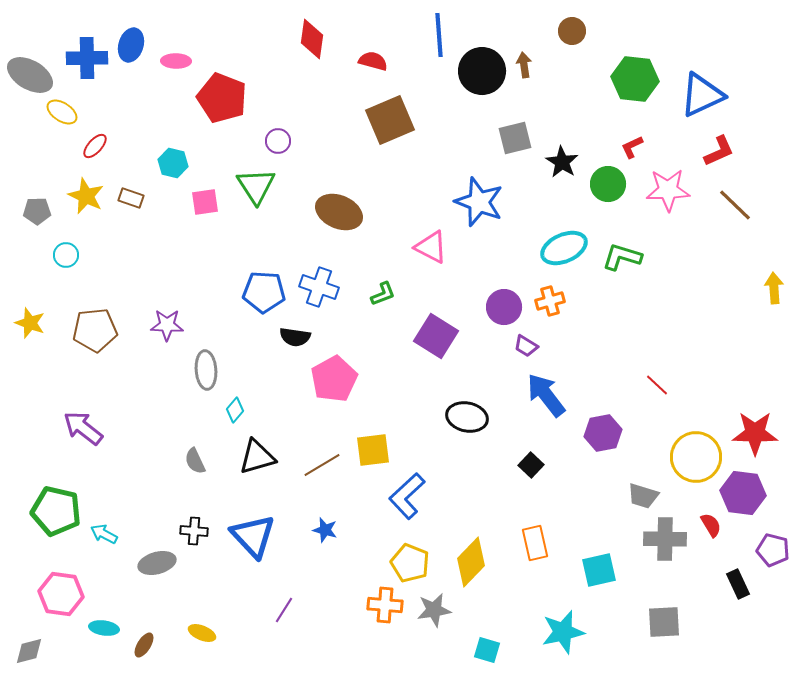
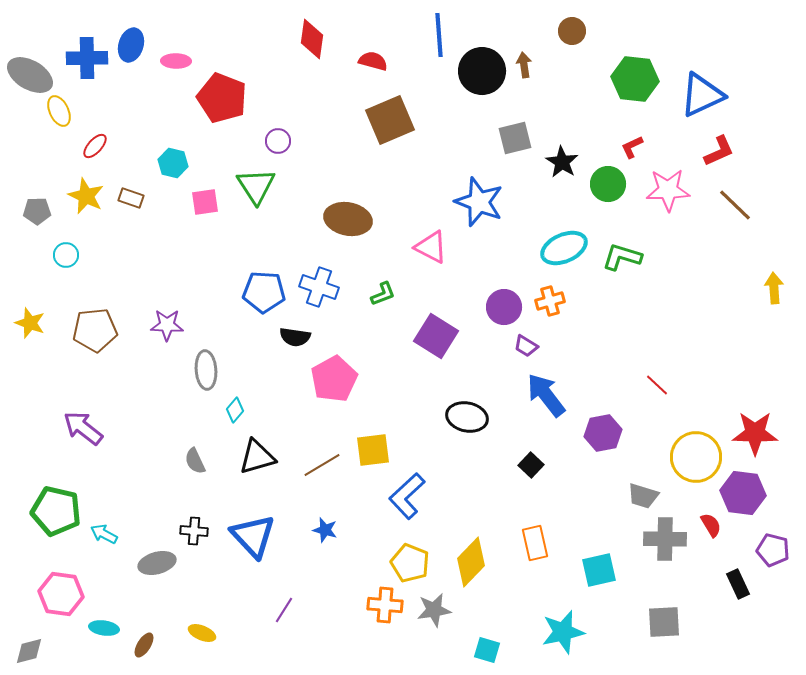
yellow ellipse at (62, 112): moved 3 px left, 1 px up; rotated 32 degrees clockwise
brown ellipse at (339, 212): moved 9 px right, 7 px down; rotated 12 degrees counterclockwise
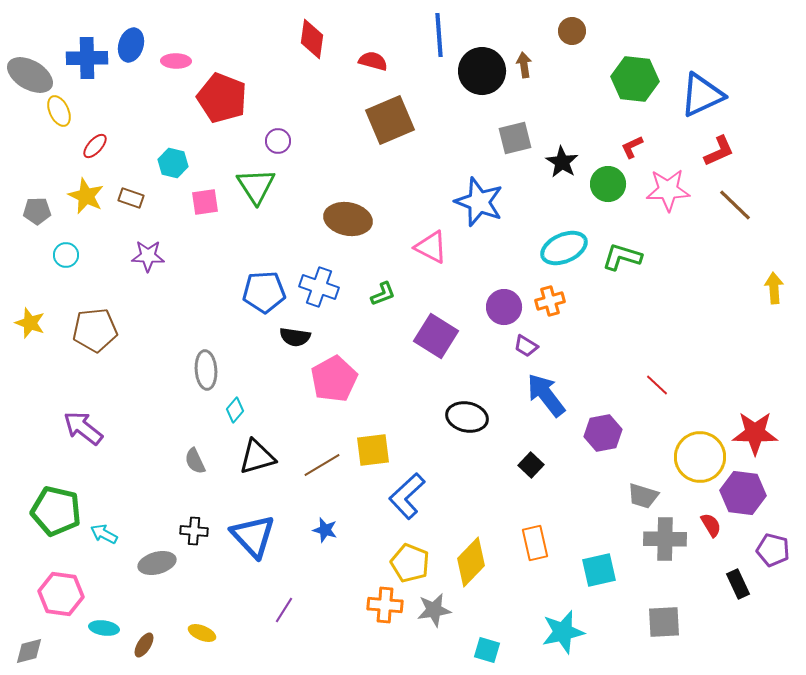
blue pentagon at (264, 292): rotated 6 degrees counterclockwise
purple star at (167, 325): moved 19 px left, 69 px up
yellow circle at (696, 457): moved 4 px right
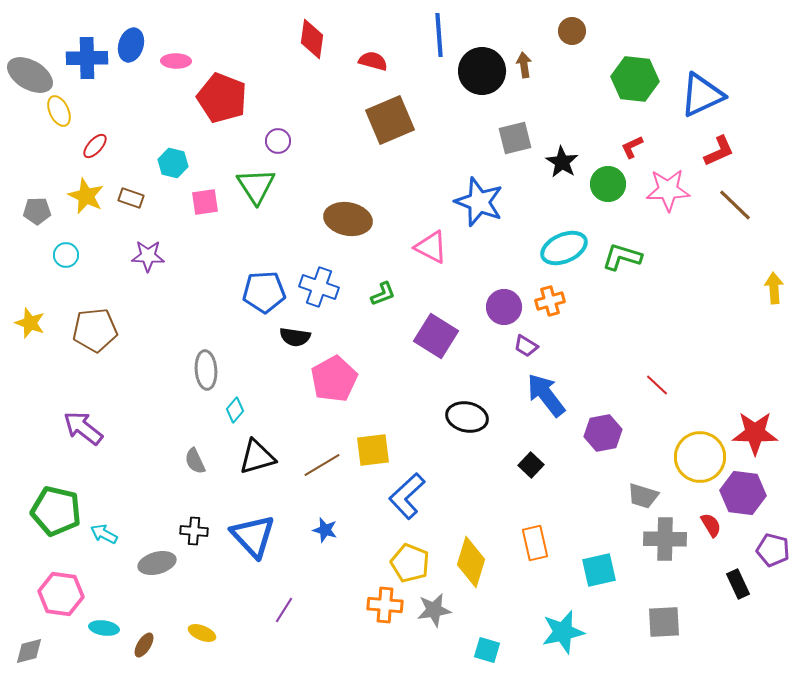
yellow diamond at (471, 562): rotated 27 degrees counterclockwise
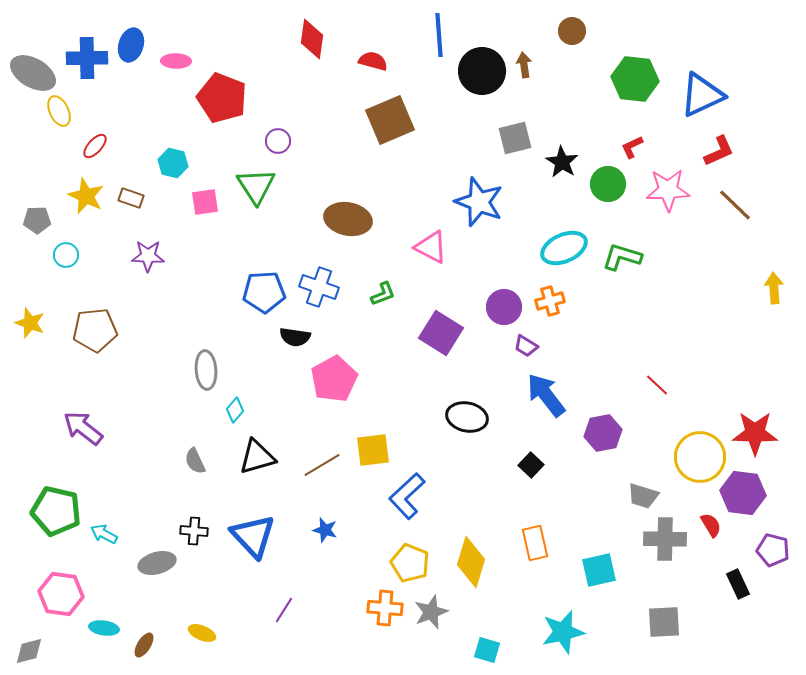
gray ellipse at (30, 75): moved 3 px right, 2 px up
gray pentagon at (37, 211): moved 9 px down
purple square at (436, 336): moved 5 px right, 3 px up
orange cross at (385, 605): moved 3 px down
gray star at (434, 610): moved 3 px left, 2 px down; rotated 12 degrees counterclockwise
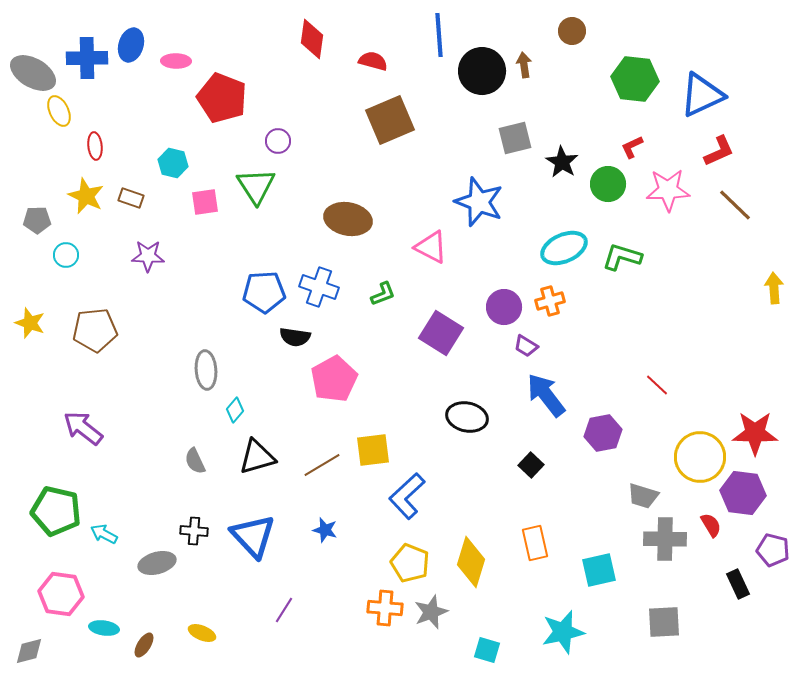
red ellipse at (95, 146): rotated 48 degrees counterclockwise
